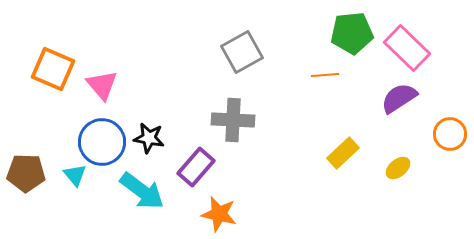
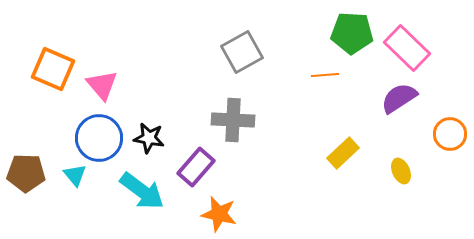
green pentagon: rotated 9 degrees clockwise
blue circle: moved 3 px left, 4 px up
yellow ellipse: moved 3 px right, 3 px down; rotated 75 degrees counterclockwise
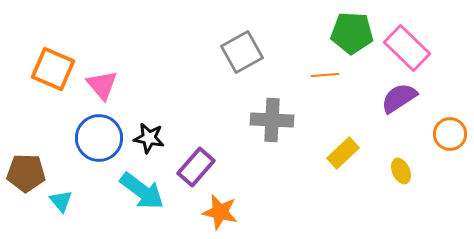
gray cross: moved 39 px right
cyan triangle: moved 14 px left, 26 px down
orange star: moved 1 px right, 2 px up
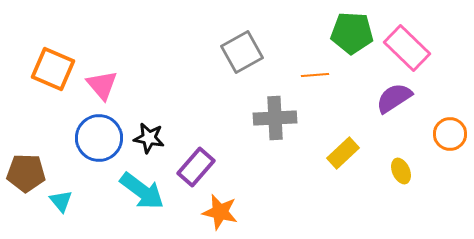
orange line: moved 10 px left
purple semicircle: moved 5 px left
gray cross: moved 3 px right, 2 px up; rotated 6 degrees counterclockwise
